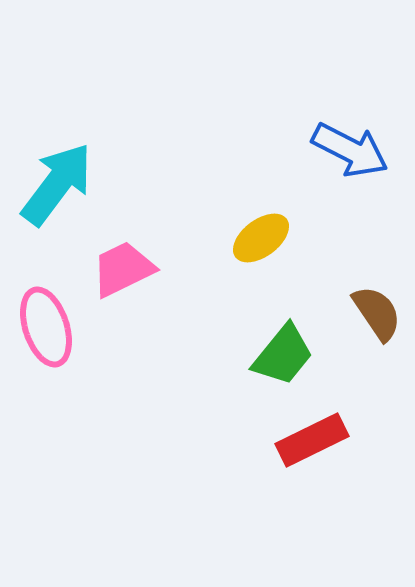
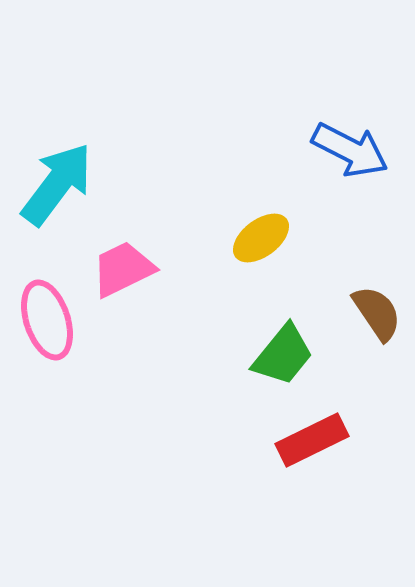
pink ellipse: moved 1 px right, 7 px up
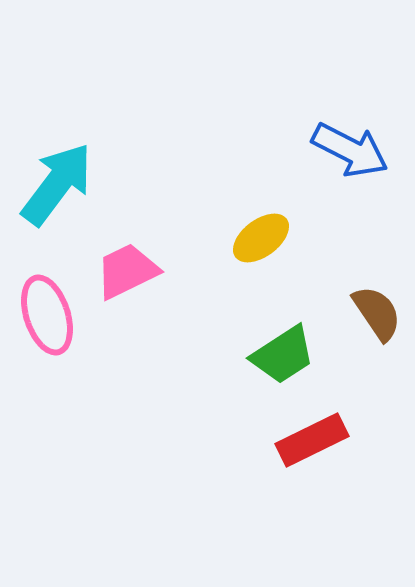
pink trapezoid: moved 4 px right, 2 px down
pink ellipse: moved 5 px up
green trapezoid: rotated 18 degrees clockwise
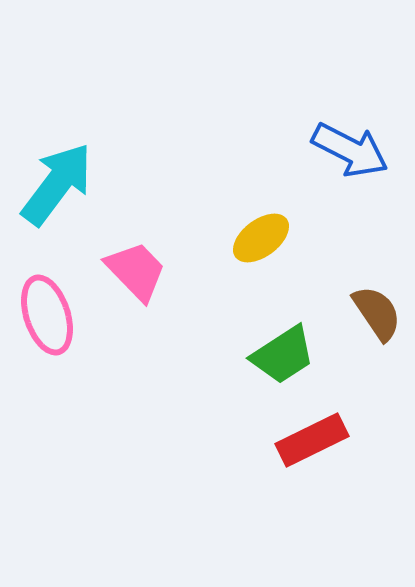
pink trapezoid: moved 9 px right; rotated 72 degrees clockwise
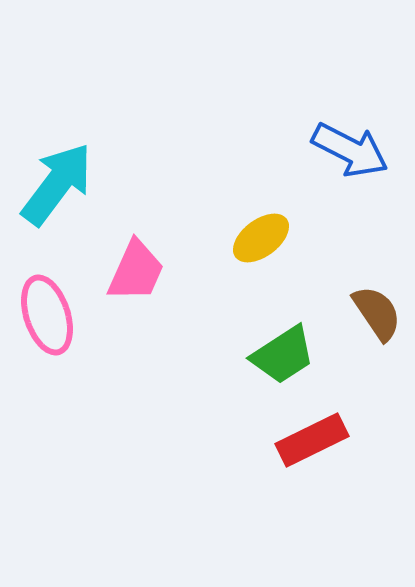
pink trapezoid: rotated 68 degrees clockwise
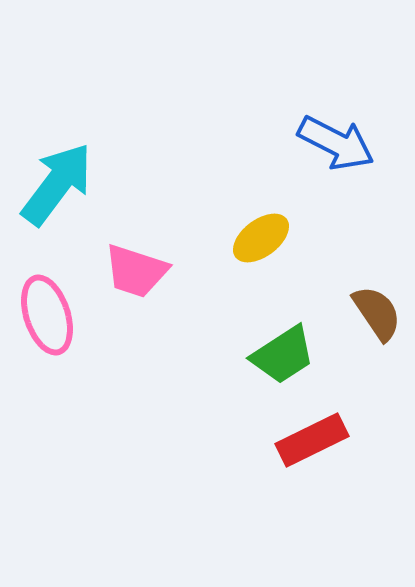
blue arrow: moved 14 px left, 7 px up
pink trapezoid: rotated 84 degrees clockwise
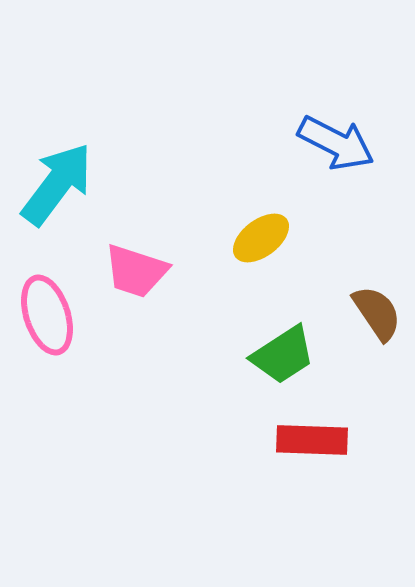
red rectangle: rotated 28 degrees clockwise
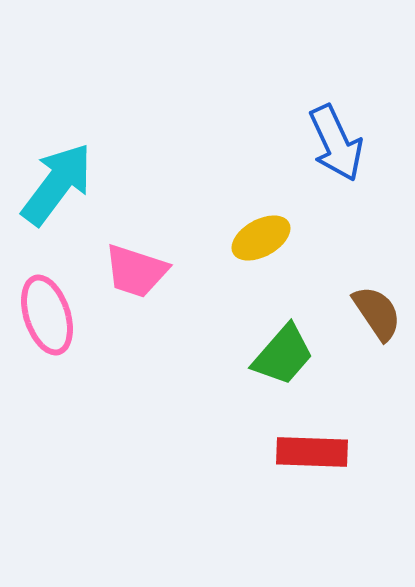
blue arrow: rotated 38 degrees clockwise
yellow ellipse: rotated 8 degrees clockwise
green trapezoid: rotated 16 degrees counterclockwise
red rectangle: moved 12 px down
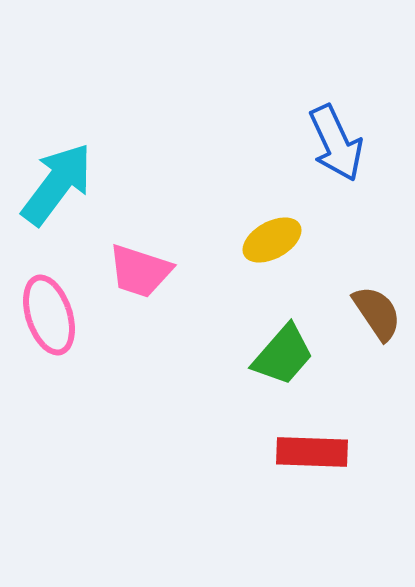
yellow ellipse: moved 11 px right, 2 px down
pink trapezoid: moved 4 px right
pink ellipse: moved 2 px right
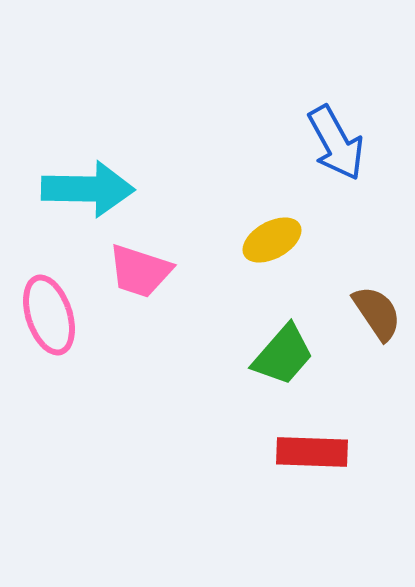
blue arrow: rotated 4 degrees counterclockwise
cyan arrow: moved 31 px right, 5 px down; rotated 54 degrees clockwise
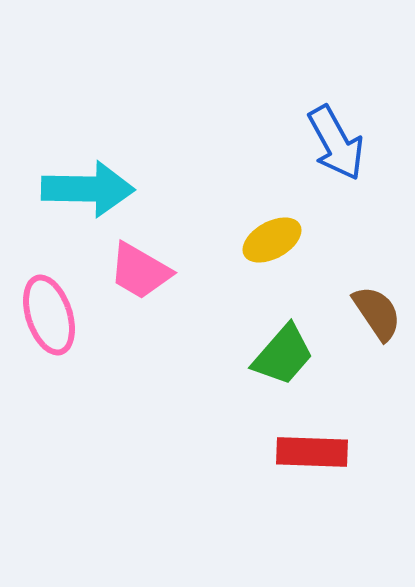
pink trapezoid: rotated 12 degrees clockwise
